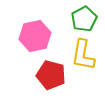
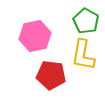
green pentagon: moved 2 px right, 2 px down; rotated 15 degrees counterclockwise
red pentagon: rotated 8 degrees counterclockwise
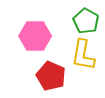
pink hexagon: rotated 12 degrees clockwise
red pentagon: moved 1 px down; rotated 16 degrees clockwise
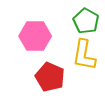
yellow L-shape: moved 1 px right
red pentagon: moved 1 px left, 1 px down
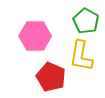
yellow L-shape: moved 3 px left, 1 px down
red pentagon: moved 1 px right
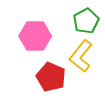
green pentagon: rotated 15 degrees clockwise
yellow L-shape: rotated 28 degrees clockwise
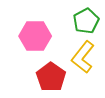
yellow L-shape: moved 2 px right, 1 px down
red pentagon: rotated 12 degrees clockwise
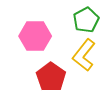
green pentagon: moved 1 px up
yellow L-shape: moved 1 px right, 2 px up
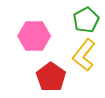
pink hexagon: moved 1 px left
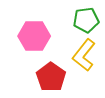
green pentagon: rotated 20 degrees clockwise
